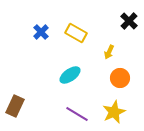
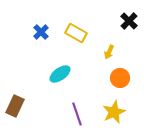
cyan ellipse: moved 10 px left, 1 px up
purple line: rotated 40 degrees clockwise
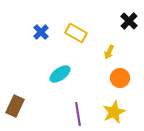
purple line: moved 1 px right; rotated 10 degrees clockwise
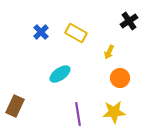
black cross: rotated 12 degrees clockwise
yellow star: rotated 20 degrees clockwise
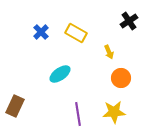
yellow arrow: rotated 48 degrees counterclockwise
orange circle: moved 1 px right
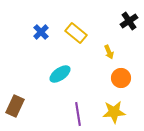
yellow rectangle: rotated 10 degrees clockwise
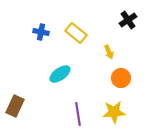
black cross: moved 1 px left, 1 px up
blue cross: rotated 35 degrees counterclockwise
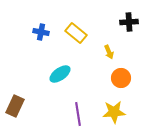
black cross: moved 1 px right, 2 px down; rotated 30 degrees clockwise
